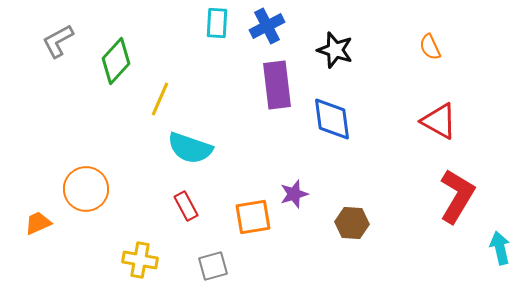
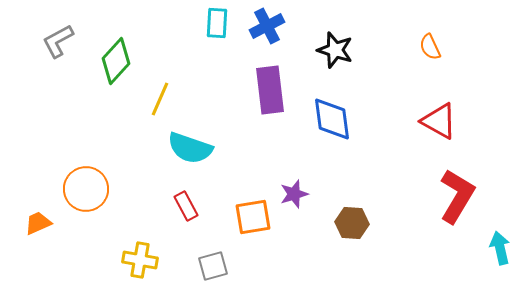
purple rectangle: moved 7 px left, 5 px down
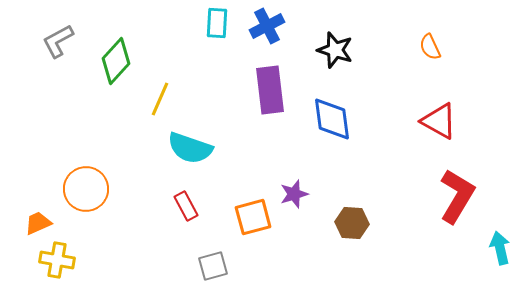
orange square: rotated 6 degrees counterclockwise
yellow cross: moved 83 px left
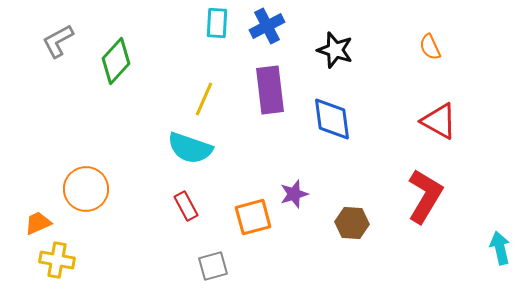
yellow line: moved 44 px right
red L-shape: moved 32 px left
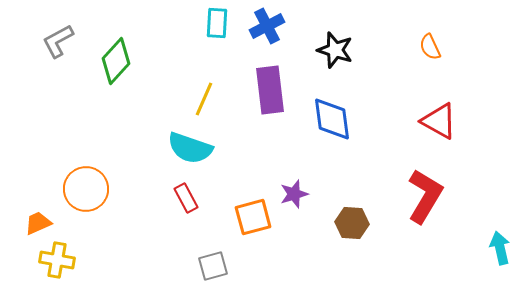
red rectangle: moved 8 px up
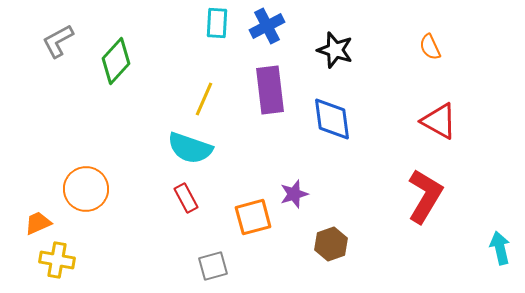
brown hexagon: moved 21 px left, 21 px down; rotated 24 degrees counterclockwise
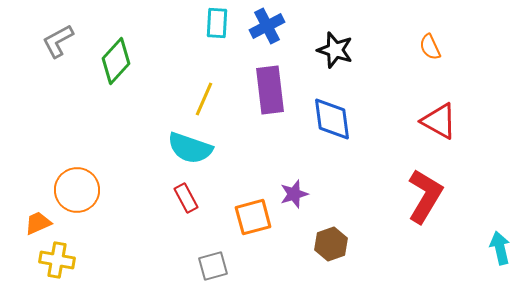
orange circle: moved 9 px left, 1 px down
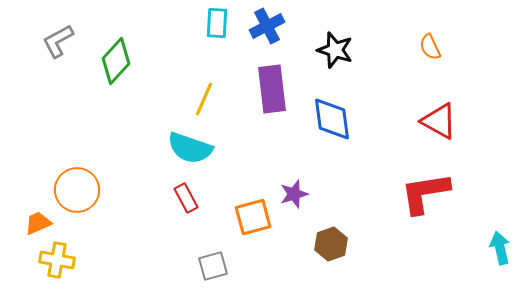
purple rectangle: moved 2 px right, 1 px up
red L-shape: moved 3 px up; rotated 130 degrees counterclockwise
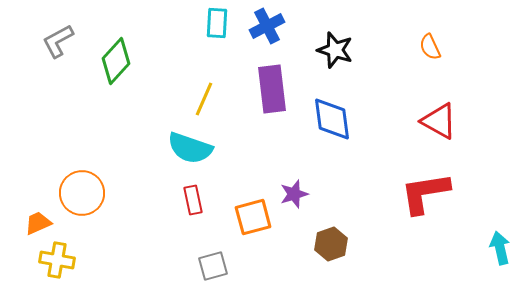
orange circle: moved 5 px right, 3 px down
red rectangle: moved 7 px right, 2 px down; rotated 16 degrees clockwise
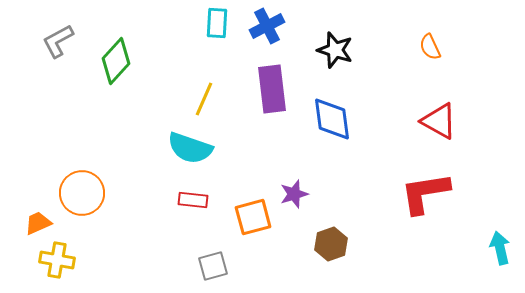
red rectangle: rotated 72 degrees counterclockwise
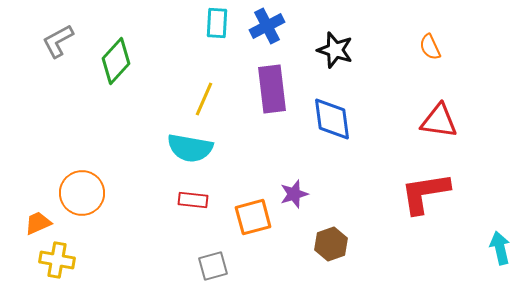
red triangle: rotated 21 degrees counterclockwise
cyan semicircle: rotated 9 degrees counterclockwise
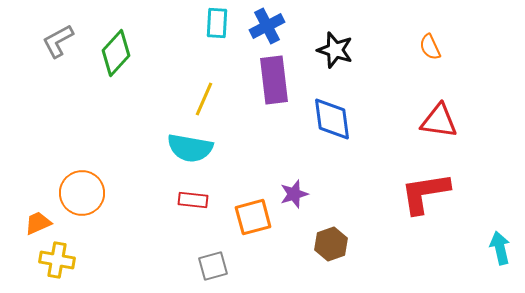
green diamond: moved 8 px up
purple rectangle: moved 2 px right, 9 px up
